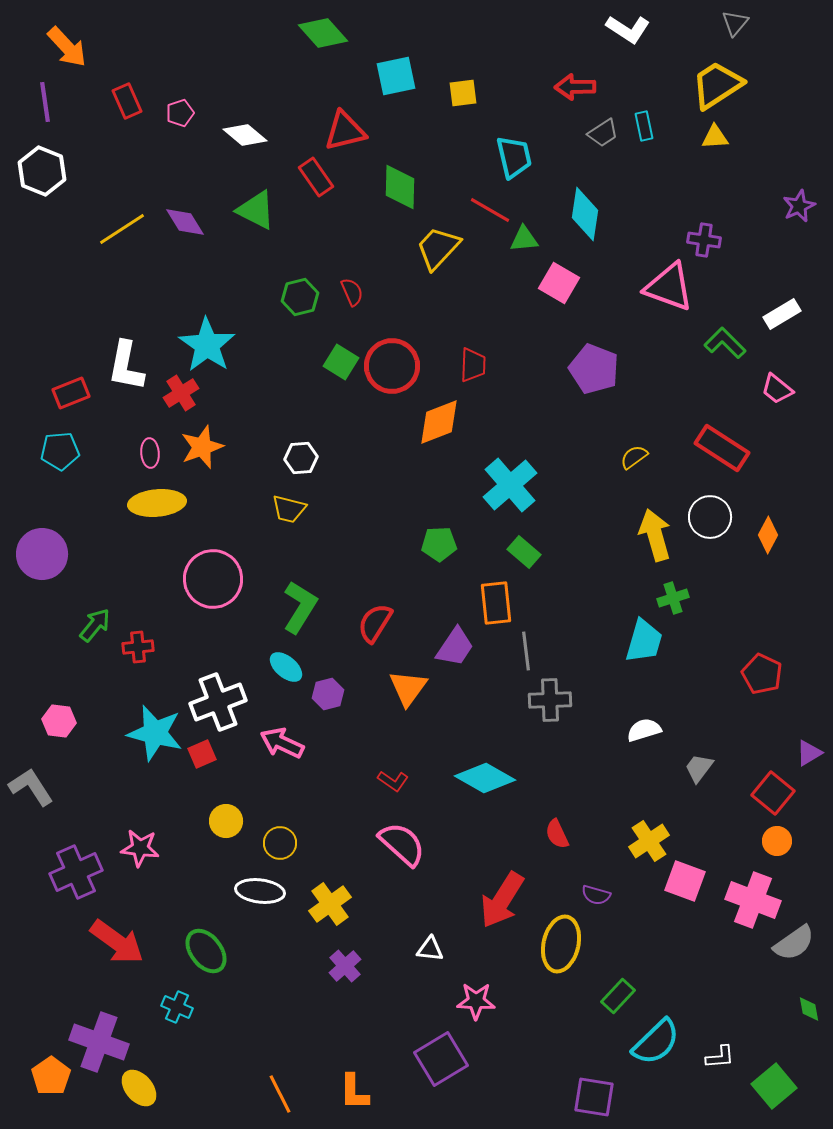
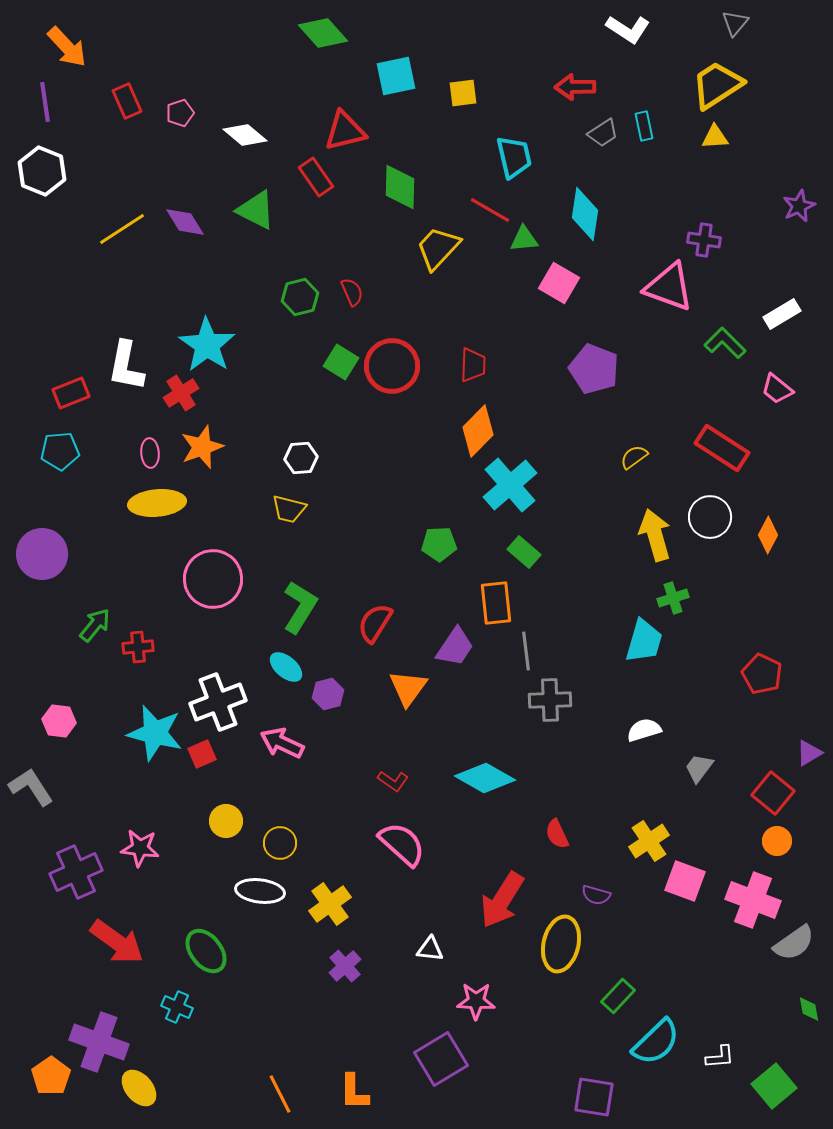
orange diamond at (439, 422): moved 39 px right, 9 px down; rotated 24 degrees counterclockwise
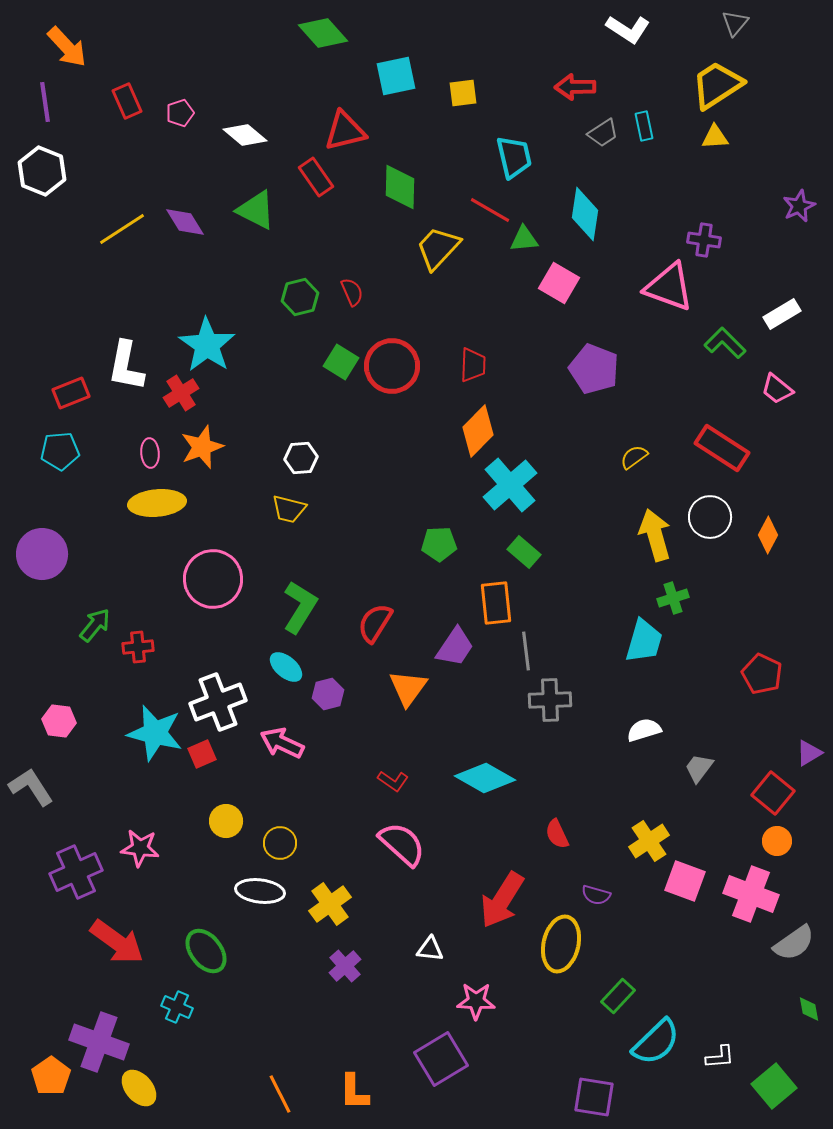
pink cross at (753, 900): moved 2 px left, 6 px up
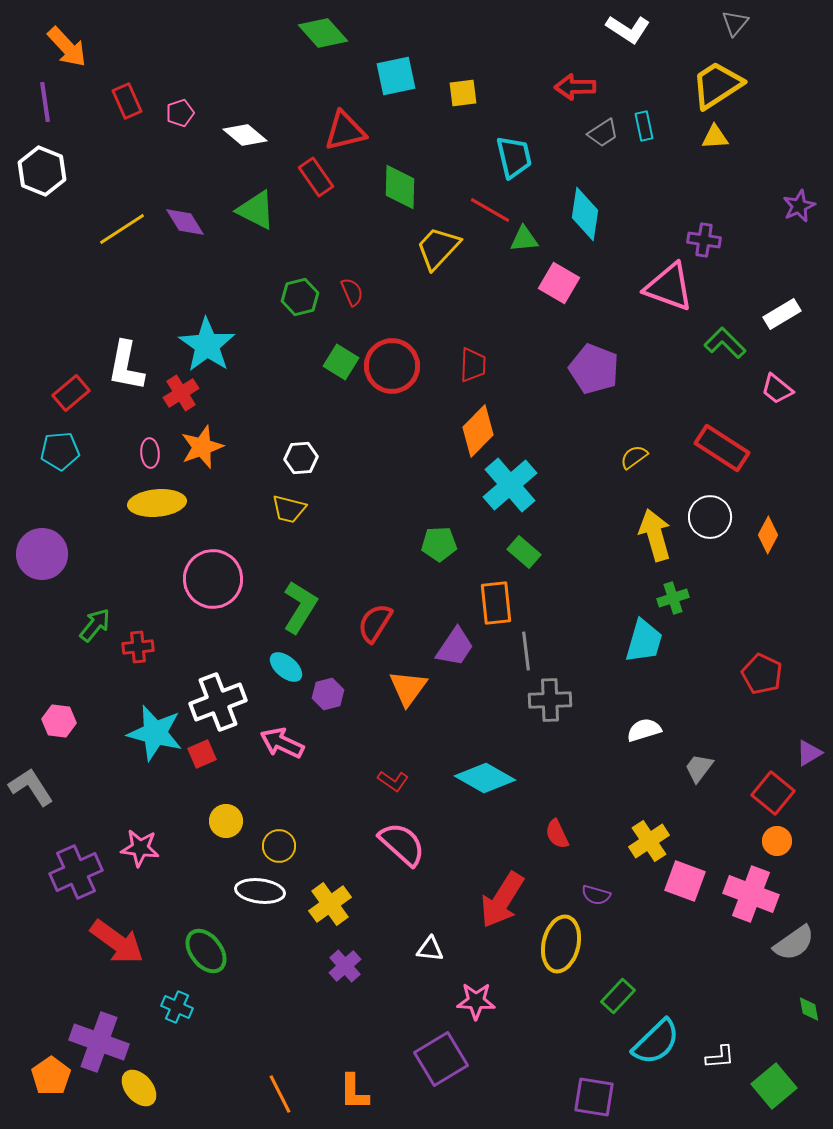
red rectangle at (71, 393): rotated 18 degrees counterclockwise
yellow circle at (280, 843): moved 1 px left, 3 px down
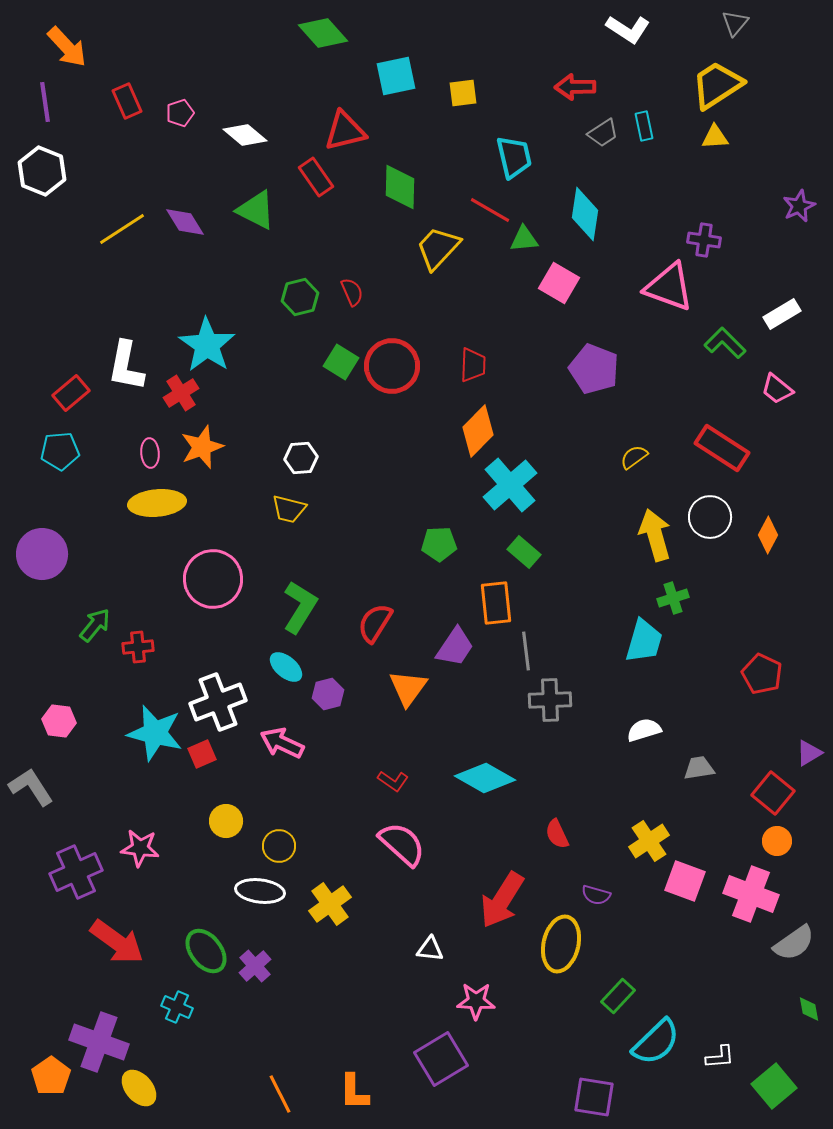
gray trapezoid at (699, 768): rotated 44 degrees clockwise
purple cross at (345, 966): moved 90 px left
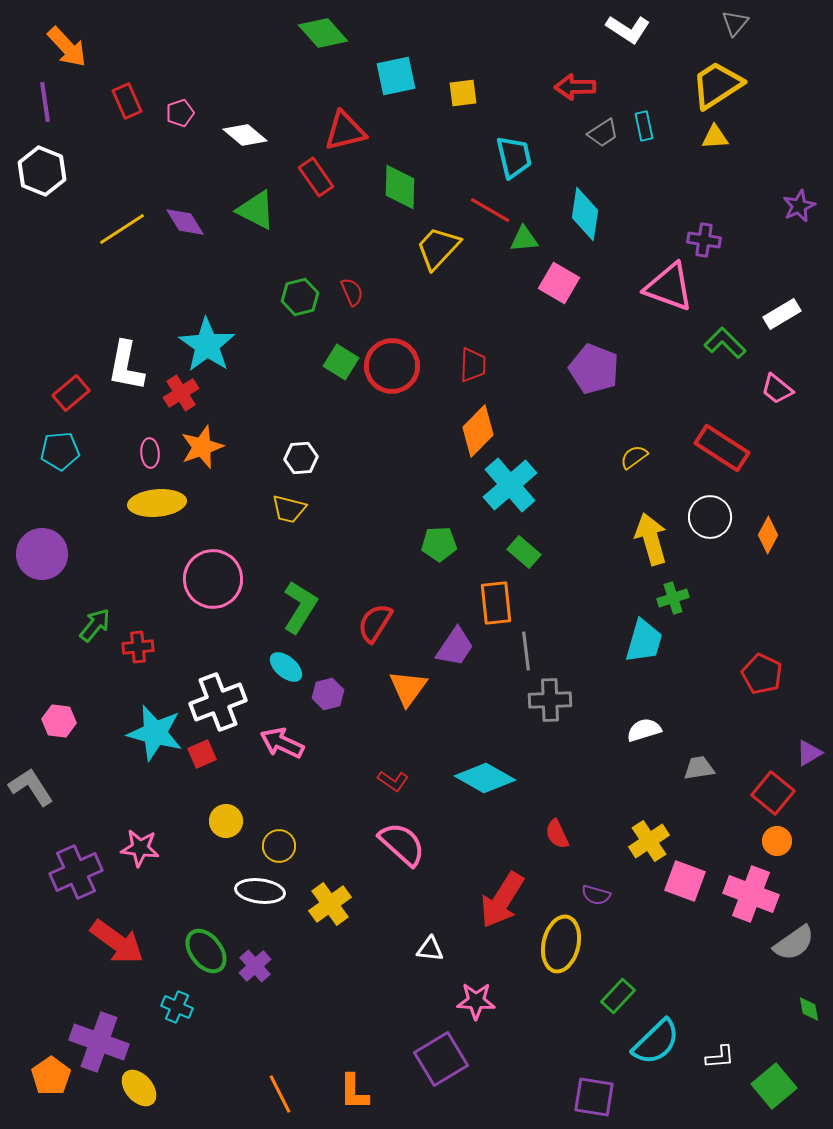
yellow arrow at (655, 535): moved 4 px left, 4 px down
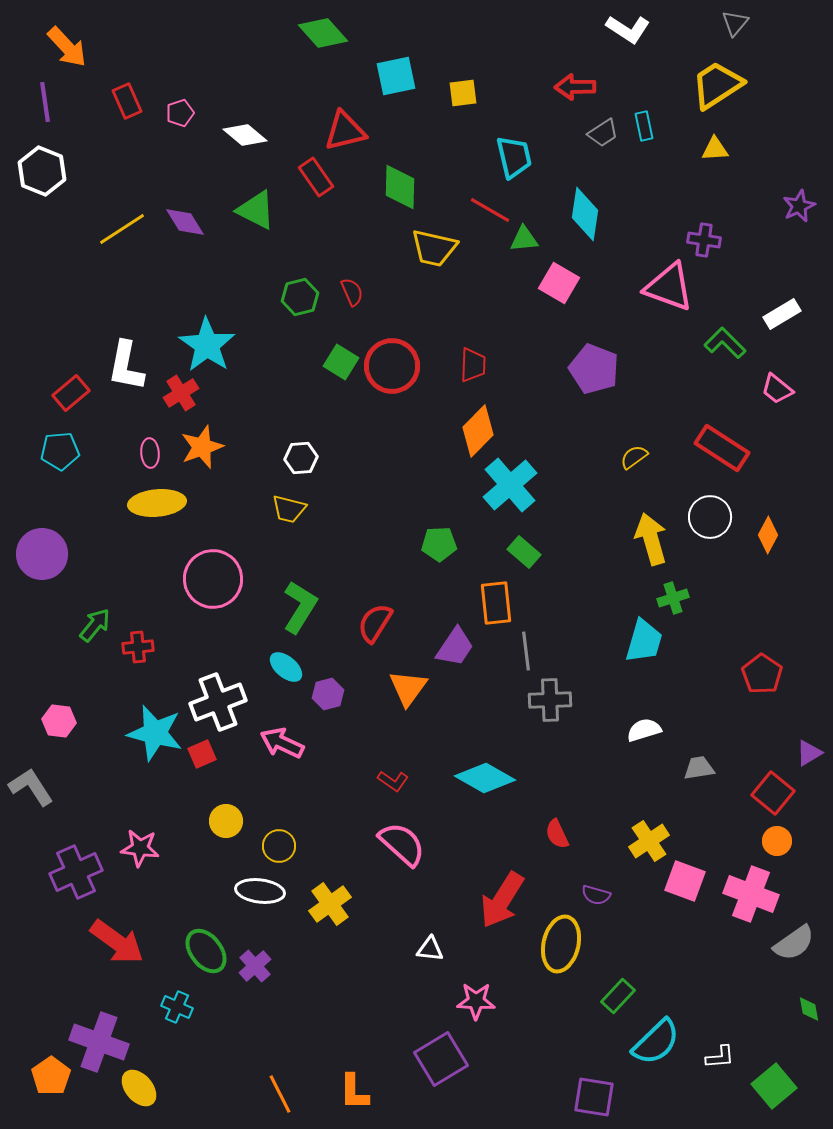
yellow triangle at (715, 137): moved 12 px down
yellow trapezoid at (438, 248): moved 4 px left; rotated 120 degrees counterclockwise
red pentagon at (762, 674): rotated 9 degrees clockwise
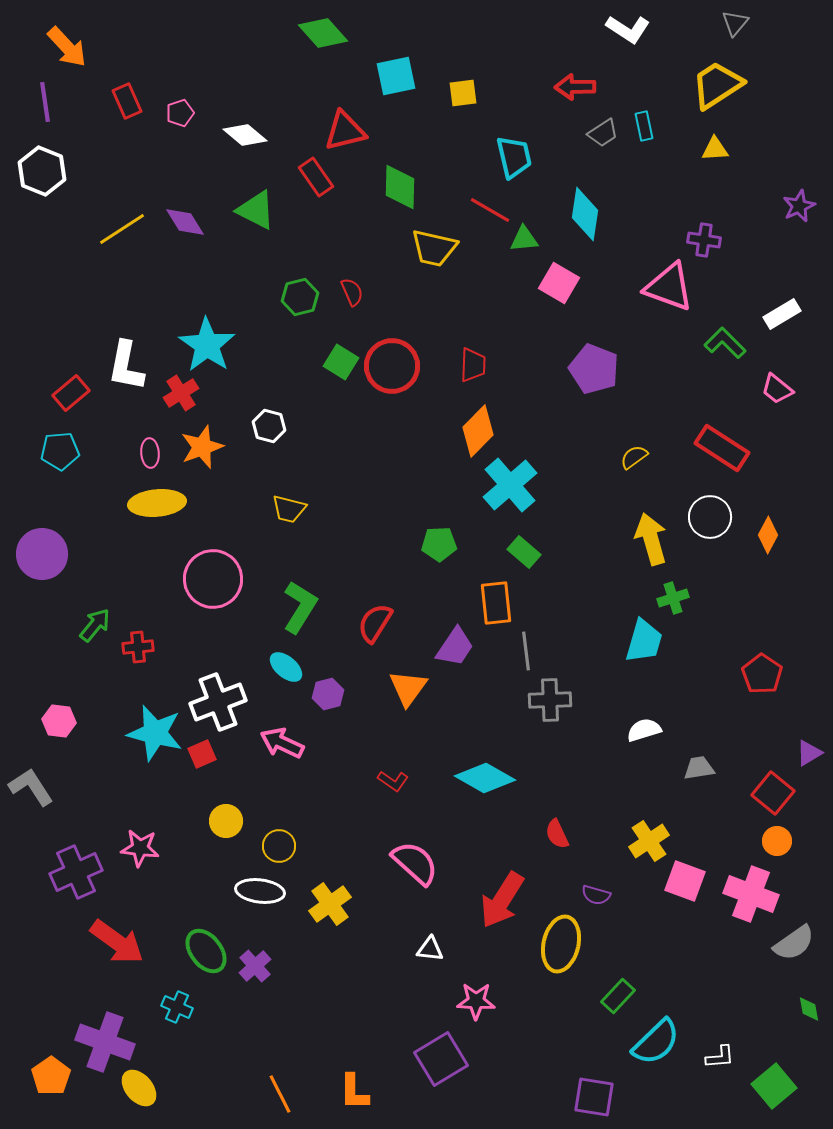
white hexagon at (301, 458): moved 32 px left, 32 px up; rotated 20 degrees clockwise
pink semicircle at (402, 844): moved 13 px right, 19 px down
purple cross at (99, 1042): moved 6 px right
